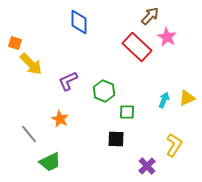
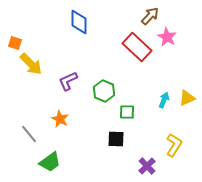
green trapezoid: rotated 10 degrees counterclockwise
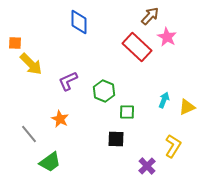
orange square: rotated 16 degrees counterclockwise
yellow triangle: moved 9 px down
yellow L-shape: moved 1 px left, 1 px down
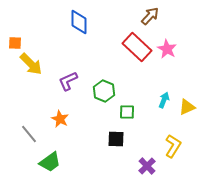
pink star: moved 12 px down
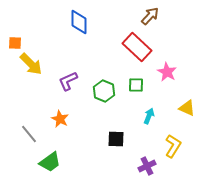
pink star: moved 23 px down
cyan arrow: moved 15 px left, 16 px down
yellow triangle: moved 1 px down; rotated 48 degrees clockwise
green square: moved 9 px right, 27 px up
purple cross: rotated 18 degrees clockwise
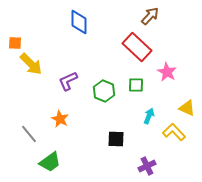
yellow L-shape: moved 1 px right, 14 px up; rotated 75 degrees counterclockwise
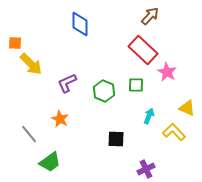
blue diamond: moved 1 px right, 2 px down
red rectangle: moved 6 px right, 3 px down
purple L-shape: moved 1 px left, 2 px down
purple cross: moved 1 px left, 3 px down
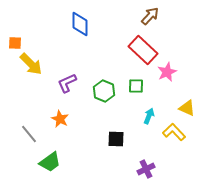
pink star: rotated 18 degrees clockwise
green square: moved 1 px down
